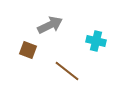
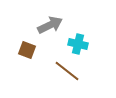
cyan cross: moved 18 px left, 3 px down
brown square: moved 1 px left
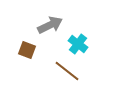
cyan cross: rotated 24 degrees clockwise
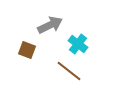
brown line: moved 2 px right
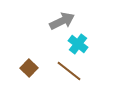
gray arrow: moved 12 px right, 4 px up
brown square: moved 2 px right, 18 px down; rotated 24 degrees clockwise
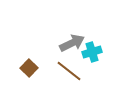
gray arrow: moved 10 px right, 22 px down
cyan cross: moved 14 px right, 8 px down; rotated 36 degrees clockwise
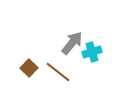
gray arrow: rotated 25 degrees counterclockwise
brown line: moved 11 px left, 1 px down
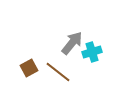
brown square: rotated 18 degrees clockwise
